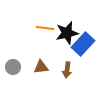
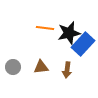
black star: moved 2 px right
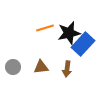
orange line: rotated 24 degrees counterclockwise
brown arrow: moved 1 px up
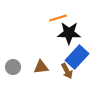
orange line: moved 13 px right, 10 px up
black star: rotated 15 degrees clockwise
blue rectangle: moved 6 px left, 13 px down
brown arrow: moved 2 px down; rotated 35 degrees counterclockwise
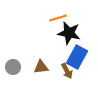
black star: rotated 10 degrees clockwise
blue rectangle: rotated 15 degrees counterclockwise
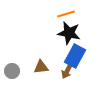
orange line: moved 8 px right, 4 px up
blue rectangle: moved 2 px left, 1 px up
gray circle: moved 1 px left, 4 px down
brown arrow: rotated 56 degrees clockwise
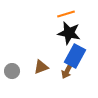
brown triangle: rotated 14 degrees counterclockwise
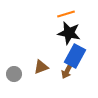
gray circle: moved 2 px right, 3 px down
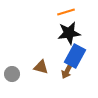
orange line: moved 2 px up
black star: rotated 20 degrees counterclockwise
brown triangle: rotated 35 degrees clockwise
gray circle: moved 2 px left
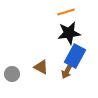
brown triangle: rotated 14 degrees clockwise
